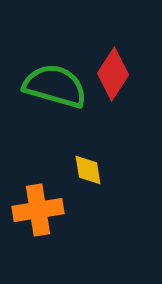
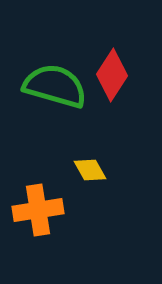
red diamond: moved 1 px left, 1 px down
yellow diamond: moved 2 px right; rotated 20 degrees counterclockwise
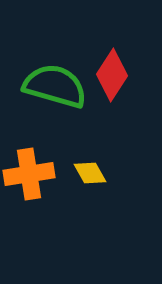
yellow diamond: moved 3 px down
orange cross: moved 9 px left, 36 px up
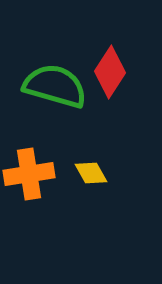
red diamond: moved 2 px left, 3 px up
yellow diamond: moved 1 px right
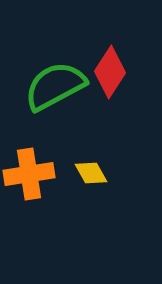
green semicircle: rotated 44 degrees counterclockwise
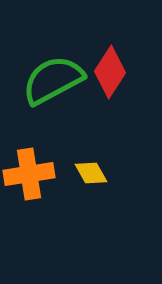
green semicircle: moved 2 px left, 6 px up
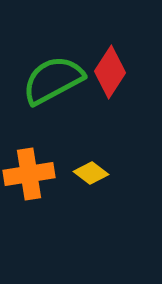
yellow diamond: rotated 24 degrees counterclockwise
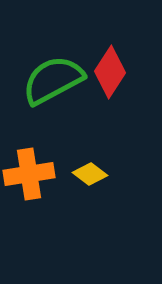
yellow diamond: moved 1 px left, 1 px down
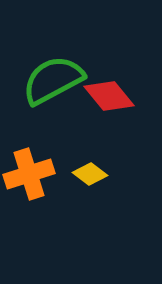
red diamond: moved 1 px left, 24 px down; rotated 72 degrees counterclockwise
orange cross: rotated 9 degrees counterclockwise
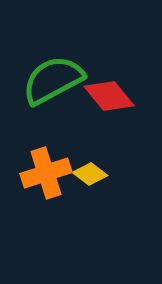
orange cross: moved 17 px right, 1 px up
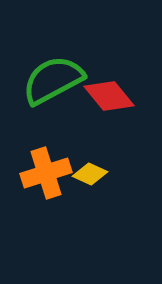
yellow diamond: rotated 12 degrees counterclockwise
